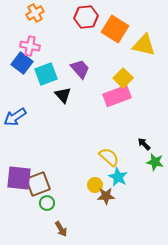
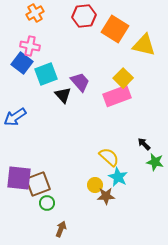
red hexagon: moved 2 px left, 1 px up
purple trapezoid: moved 13 px down
brown arrow: rotated 126 degrees counterclockwise
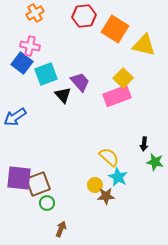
black arrow: rotated 128 degrees counterclockwise
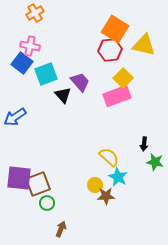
red hexagon: moved 26 px right, 34 px down
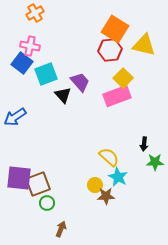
green star: rotated 12 degrees counterclockwise
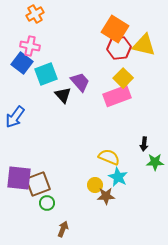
orange cross: moved 1 px down
red hexagon: moved 9 px right, 2 px up
blue arrow: rotated 20 degrees counterclockwise
yellow semicircle: rotated 20 degrees counterclockwise
brown arrow: moved 2 px right
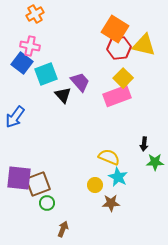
brown star: moved 5 px right, 7 px down
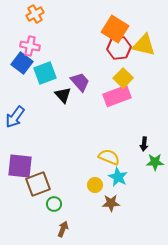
cyan square: moved 1 px left, 1 px up
purple square: moved 1 px right, 12 px up
green circle: moved 7 px right, 1 px down
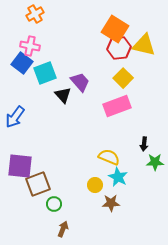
pink rectangle: moved 10 px down
